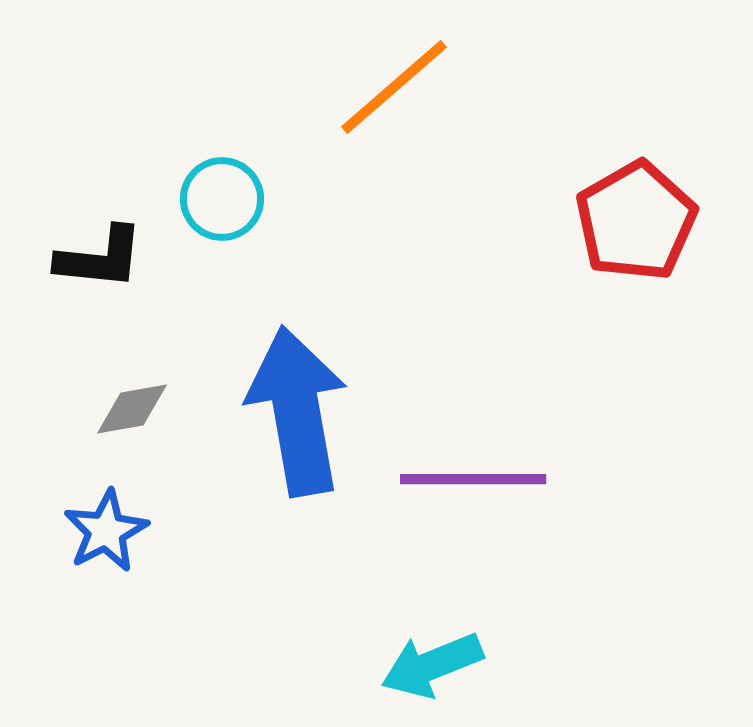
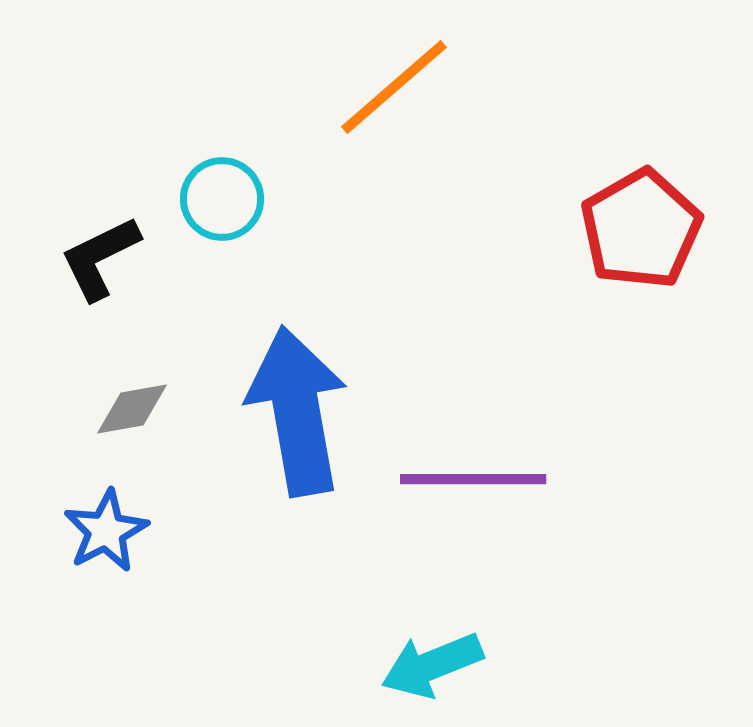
red pentagon: moved 5 px right, 8 px down
black L-shape: rotated 148 degrees clockwise
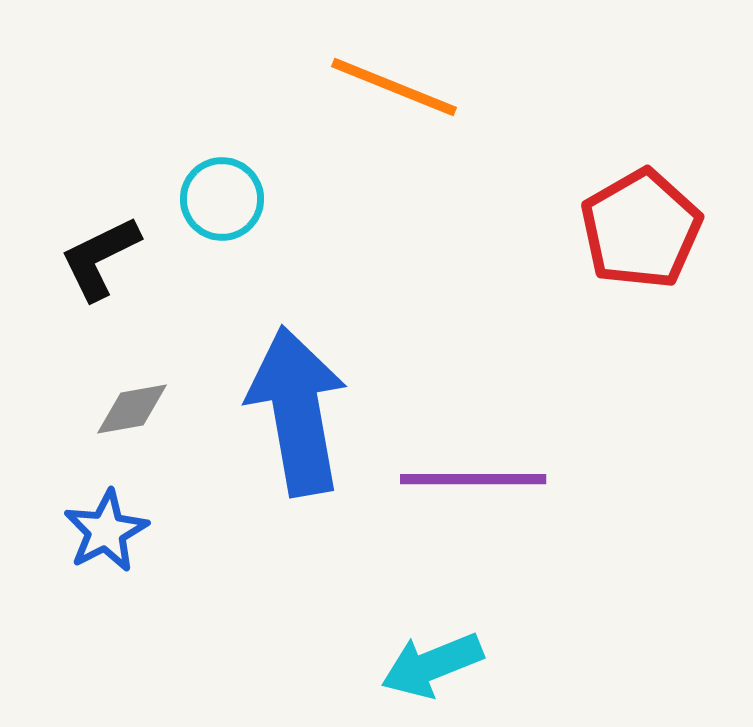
orange line: rotated 63 degrees clockwise
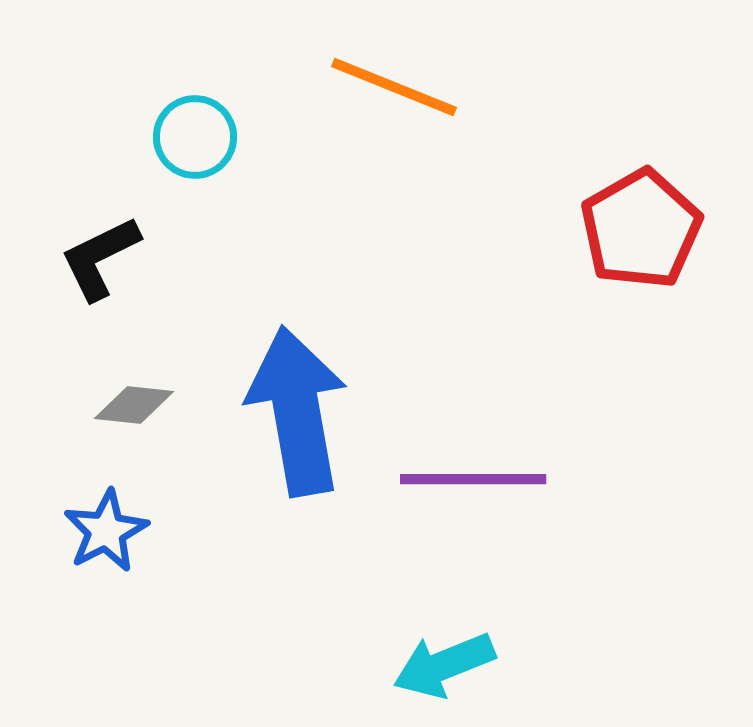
cyan circle: moved 27 px left, 62 px up
gray diamond: moved 2 px right, 4 px up; rotated 16 degrees clockwise
cyan arrow: moved 12 px right
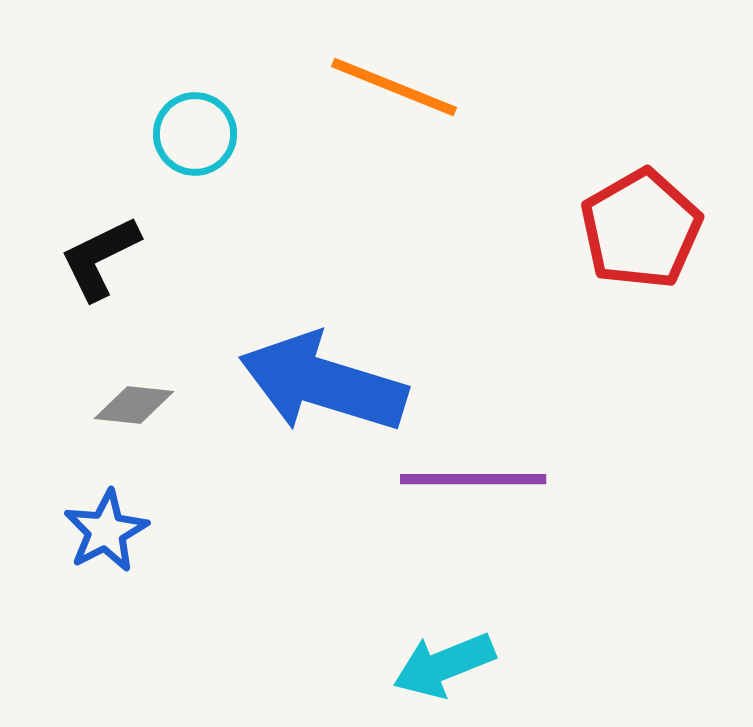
cyan circle: moved 3 px up
blue arrow: moved 26 px right, 28 px up; rotated 63 degrees counterclockwise
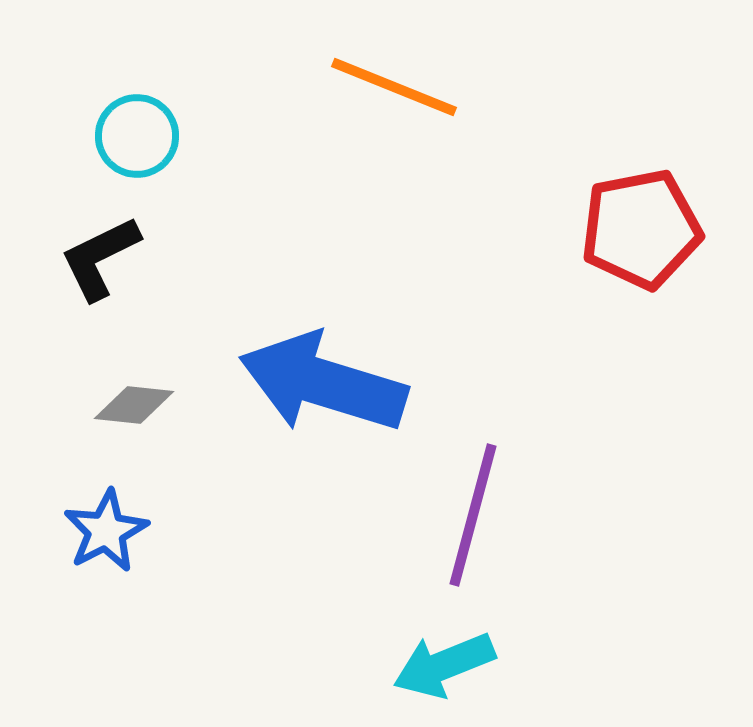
cyan circle: moved 58 px left, 2 px down
red pentagon: rotated 19 degrees clockwise
purple line: moved 36 px down; rotated 75 degrees counterclockwise
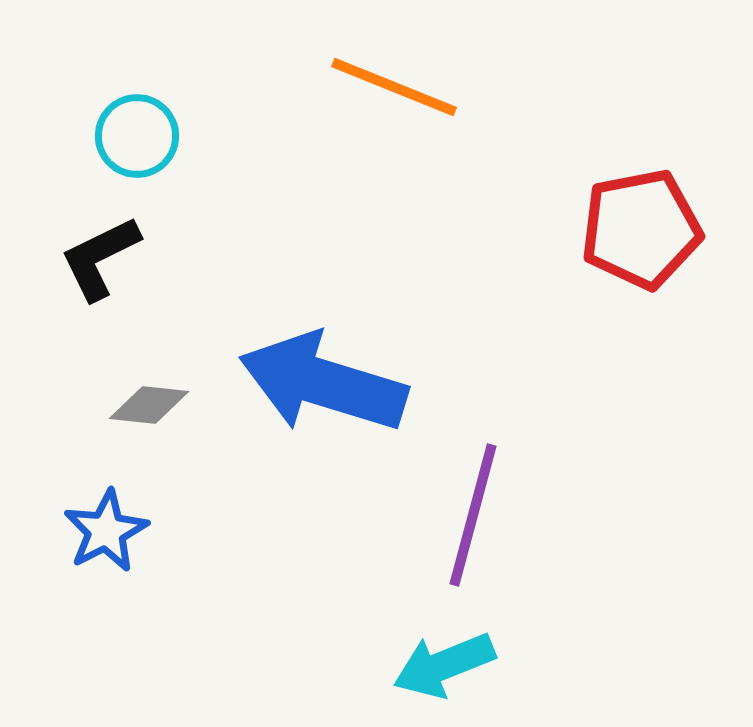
gray diamond: moved 15 px right
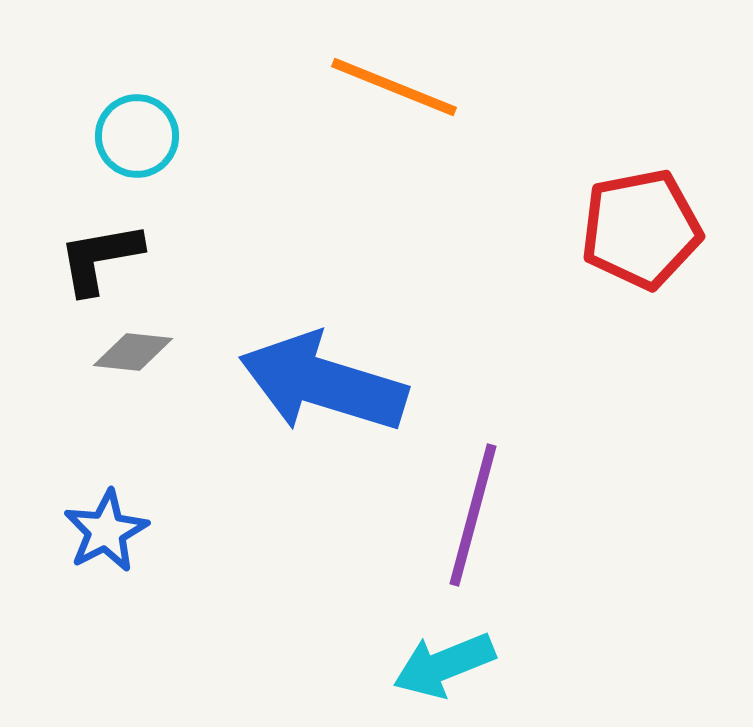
black L-shape: rotated 16 degrees clockwise
gray diamond: moved 16 px left, 53 px up
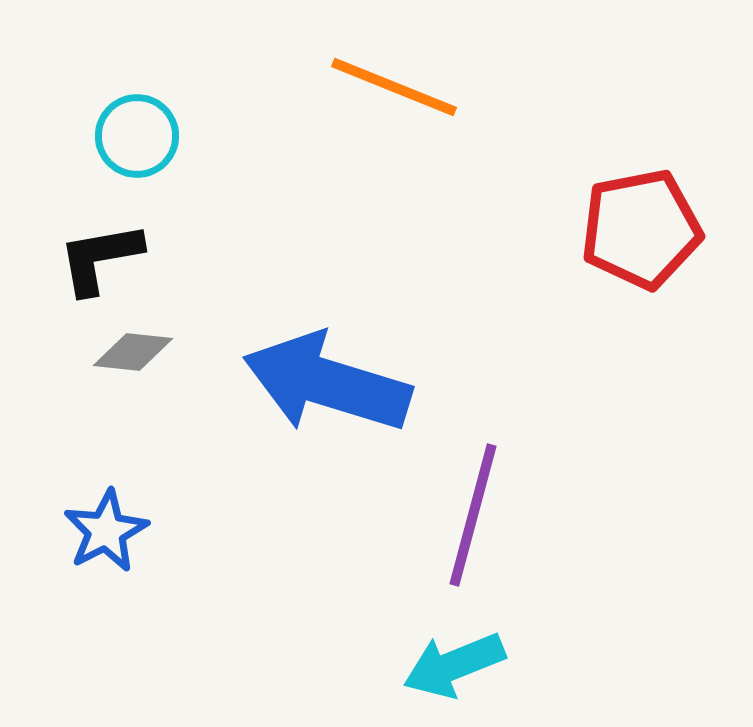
blue arrow: moved 4 px right
cyan arrow: moved 10 px right
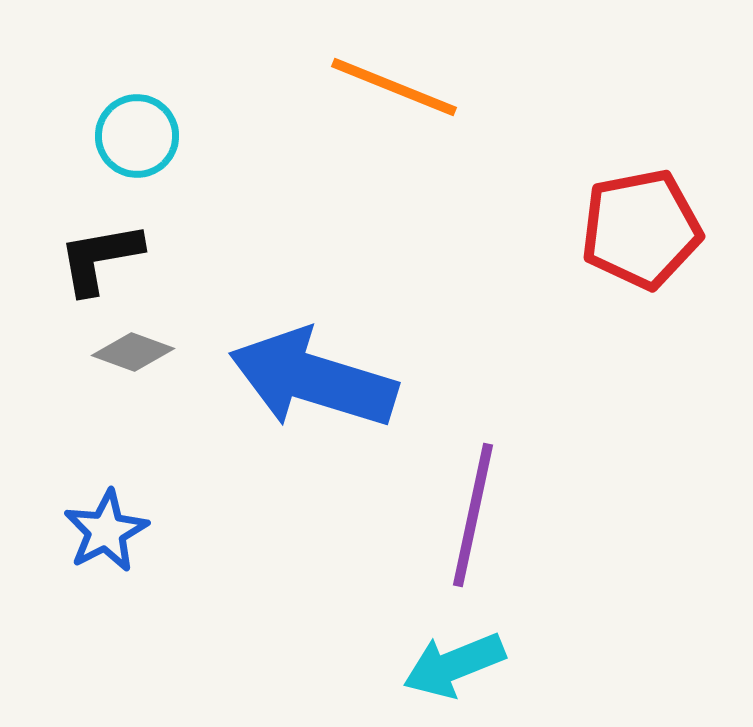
gray diamond: rotated 14 degrees clockwise
blue arrow: moved 14 px left, 4 px up
purple line: rotated 3 degrees counterclockwise
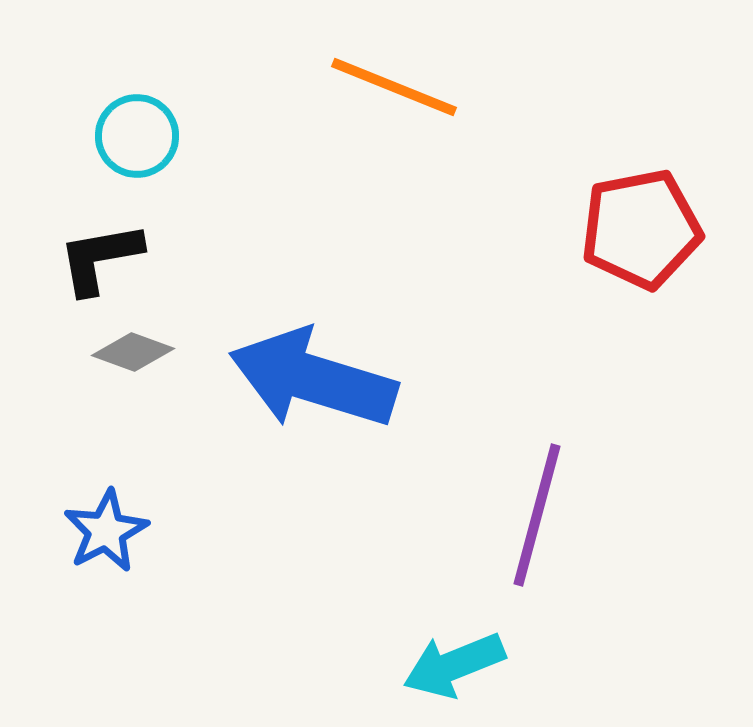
purple line: moved 64 px right; rotated 3 degrees clockwise
